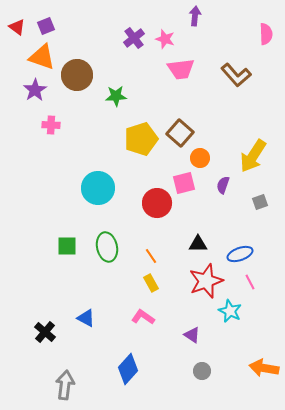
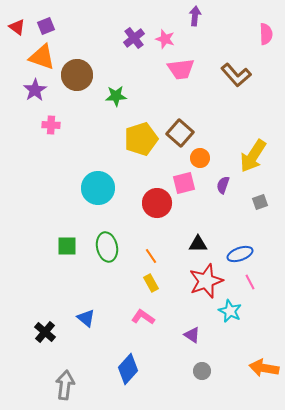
blue triangle: rotated 12 degrees clockwise
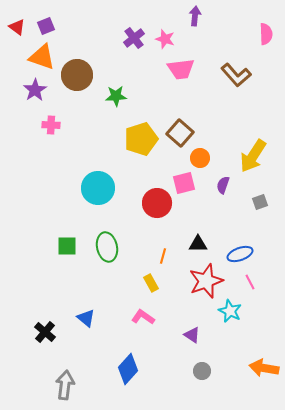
orange line: moved 12 px right; rotated 49 degrees clockwise
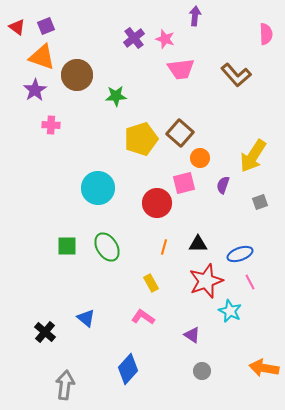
green ellipse: rotated 20 degrees counterclockwise
orange line: moved 1 px right, 9 px up
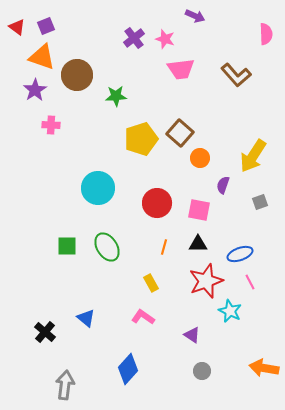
purple arrow: rotated 108 degrees clockwise
pink square: moved 15 px right, 27 px down; rotated 25 degrees clockwise
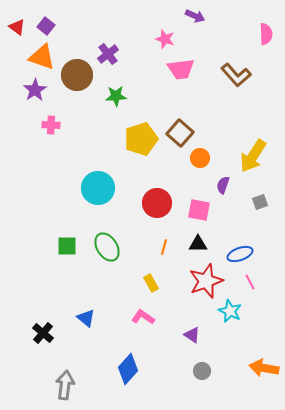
purple square: rotated 30 degrees counterclockwise
purple cross: moved 26 px left, 16 px down
black cross: moved 2 px left, 1 px down
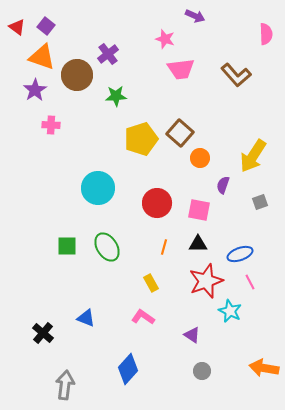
blue triangle: rotated 18 degrees counterclockwise
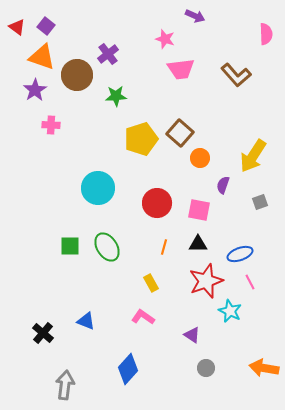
green square: moved 3 px right
blue triangle: moved 3 px down
gray circle: moved 4 px right, 3 px up
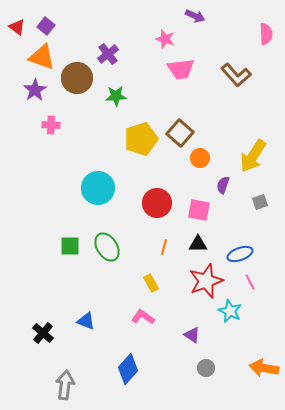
brown circle: moved 3 px down
